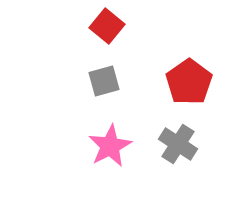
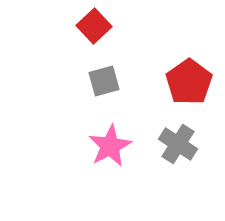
red square: moved 13 px left; rotated 8 degrees clockwise
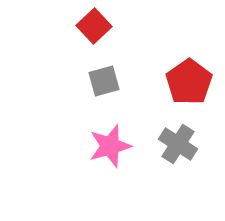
pink star: rotated 12 degrees clockwise
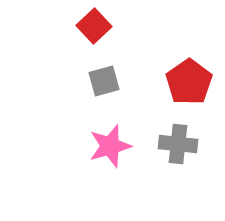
gray cross: rotated 27 degrees counterclockwise
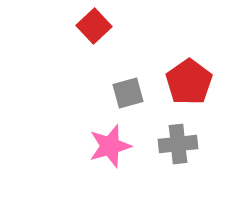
gray square: moved 24 px right, 12 px down
gray cross: rotated 12 degrees counterclockwise
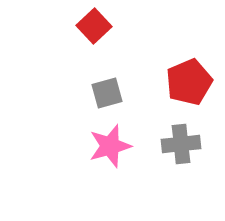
red pentagon: rotated 12 degrees clockwise
gray square: moved 21 px left
gray cross: moved 3 px right
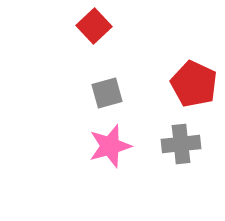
red pentagon: moved 5 px right, 2 px down; rotated 24 degrees counterclockwise
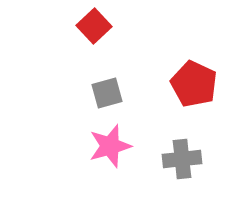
gray cross: moved 1 px right, 15 px down
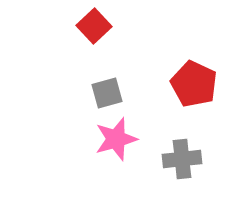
pink star: moved 6 px right, 7 px up
